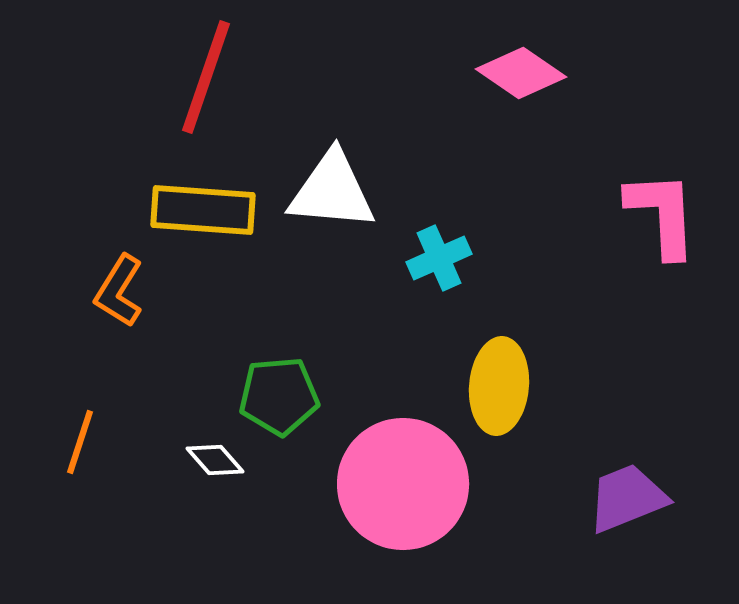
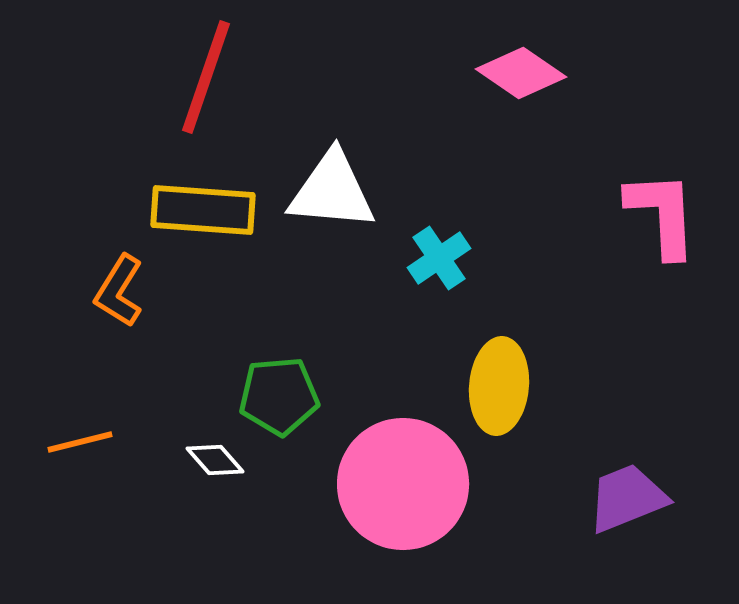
cyan cross: rotated 10 degrees counterclockwise
orange line: rotated 58 degrees clockwise
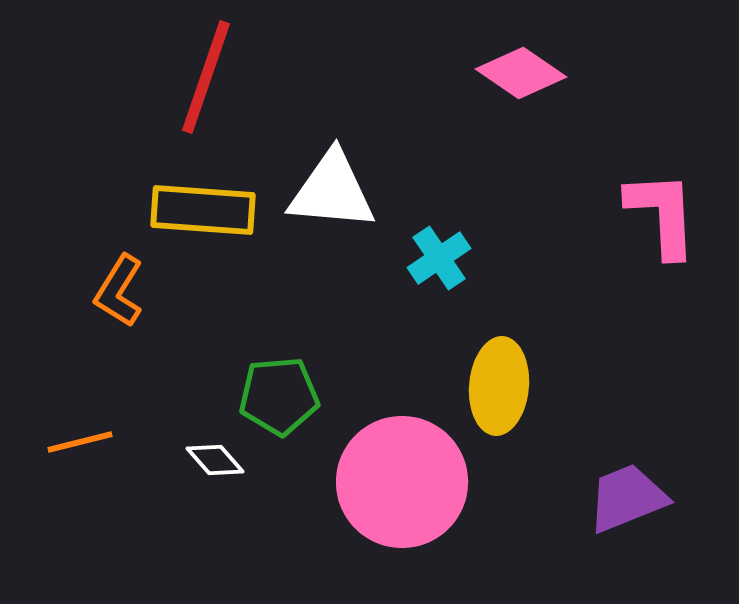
pink circle: moved 1 px left, 2 px up
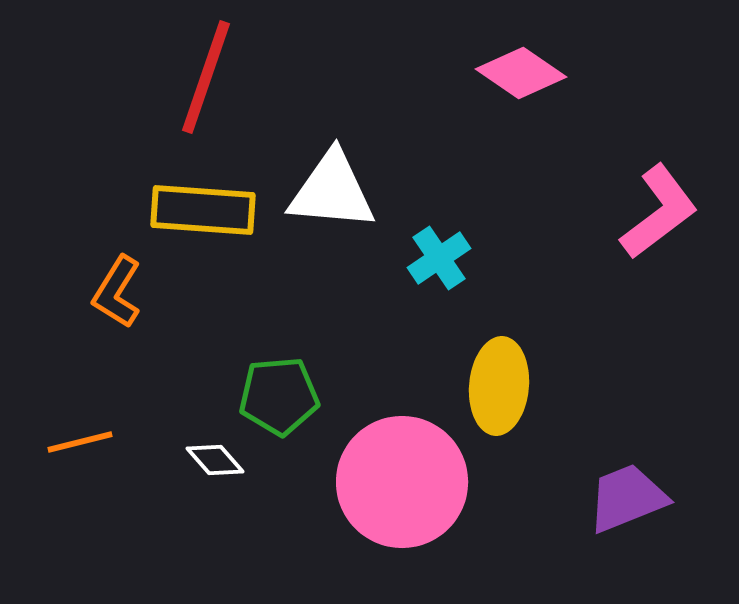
pink L-shape: moved 3 px left, 2 px up; rotated 56 degrees clockwise
orange L-shape: moved 2 px left, 1 px down
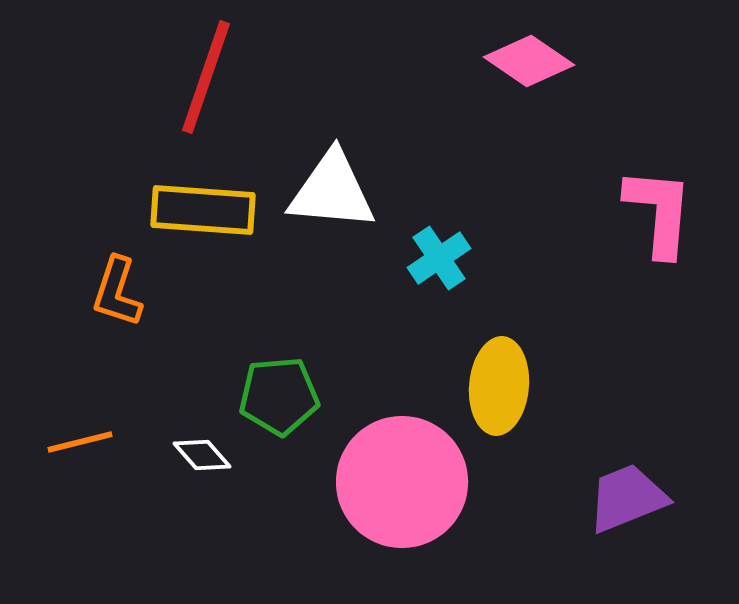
pink diamond: moved 8 px right, 12 px up
pink L-shape: rotated 48 degrees counterclockwise
orange L-shape: rotated 14 degrees counterclockwise
white diamond: moved 13 px left, 5 px up
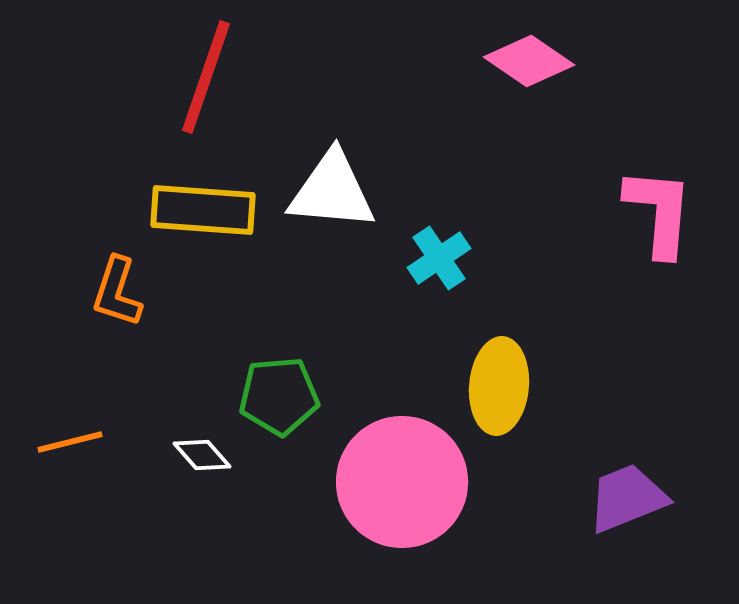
orange line: moved 10 px left
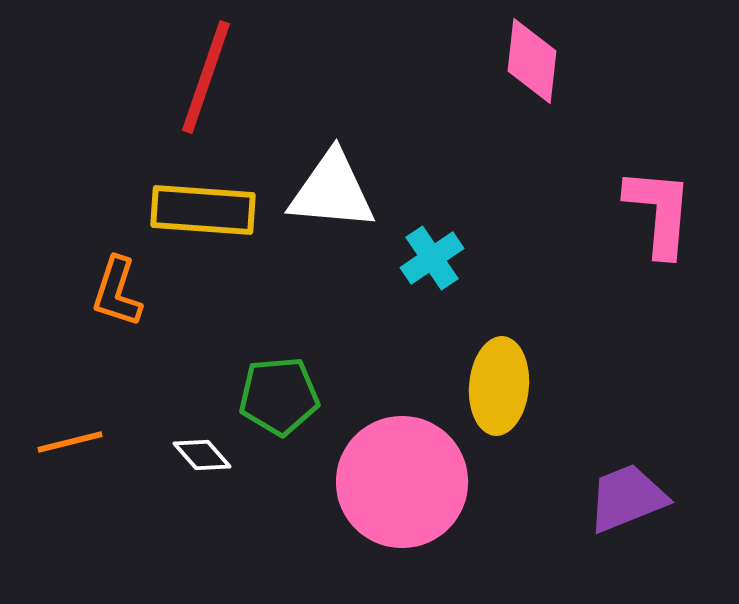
pink diamond: moved 3 px right; rotated 62 degrees clockwise
cyan cross: moved 7 px left
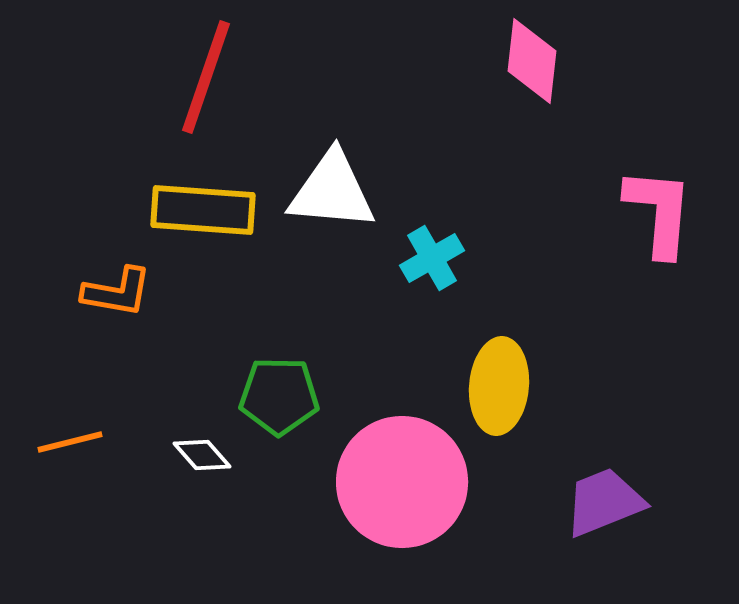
cyan cross: rotated 4 degrees clockwise
orange L-shape: rotated 98 degrees counterclockwise
green pentagon: rotated 6 degrees clockwise
purple trapezoid: moved 23 px left, 4 px down
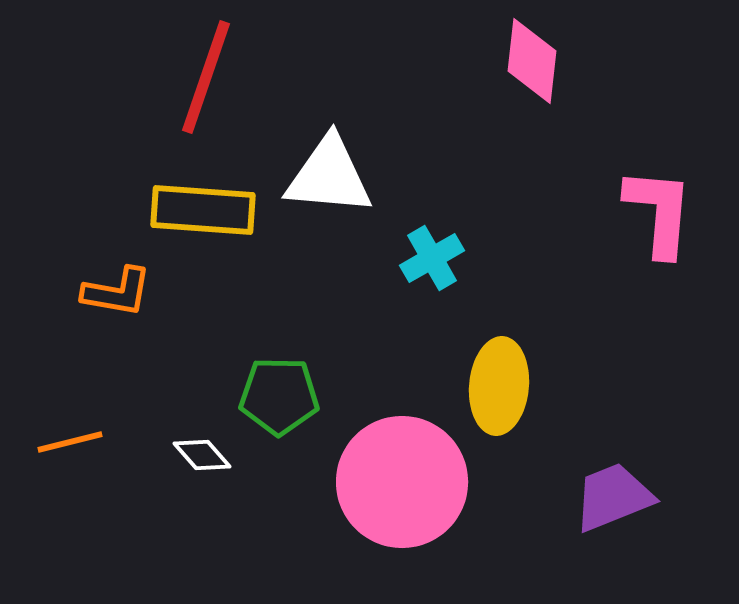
white triangle: moved 3 px left, 15 px up
purple trapezoid: moved 9 px right, 5 px up
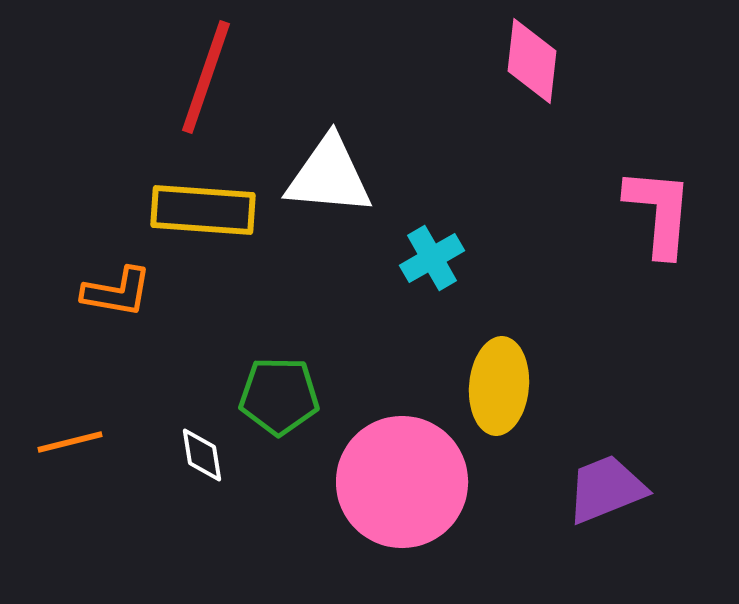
white diamond: rotated 32 degrees clockwise
purple trapezoid: moved 7 px left, 8 px up
